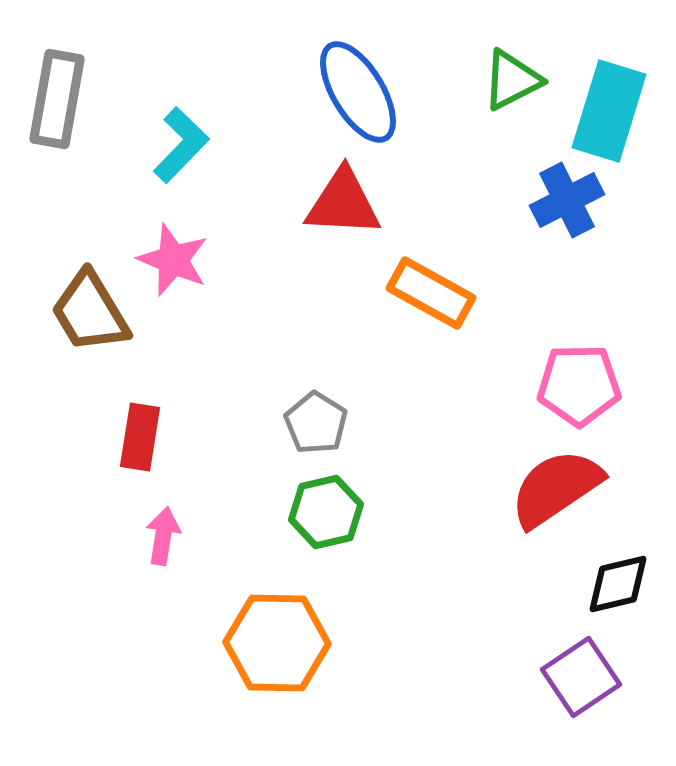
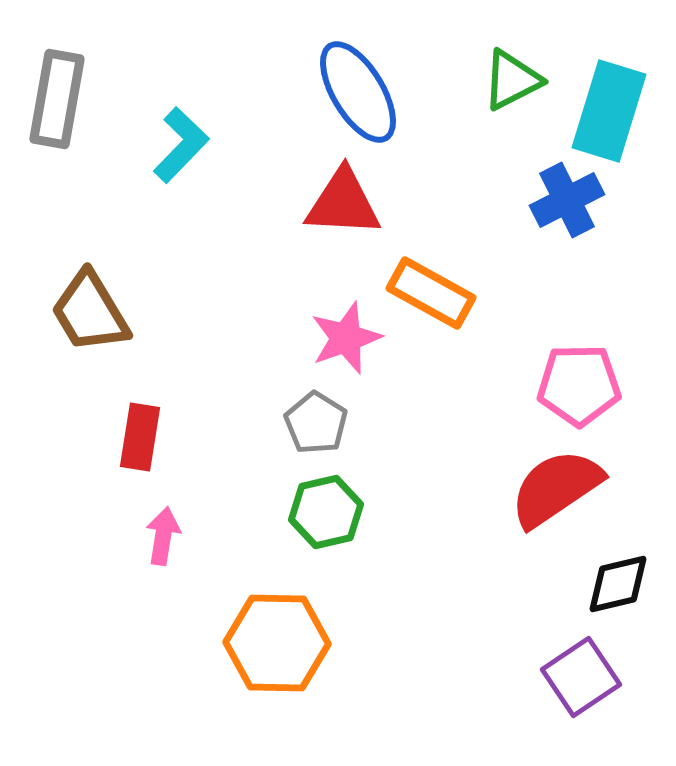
pink star: moved 173 px right, 78 px down; rotated 30 degrees clockwise
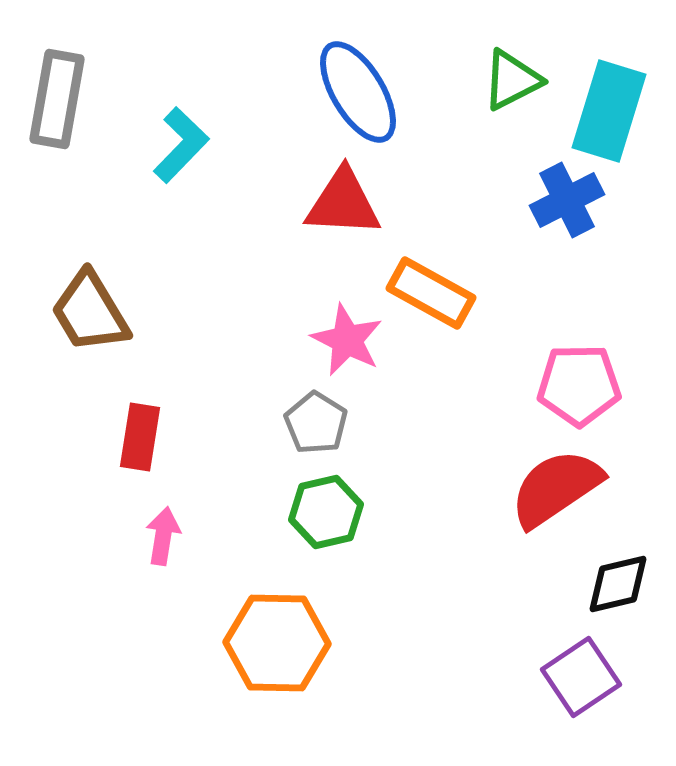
pink star: moved 1 px right, 2 px down; rotated 26 degrees counterclockwise
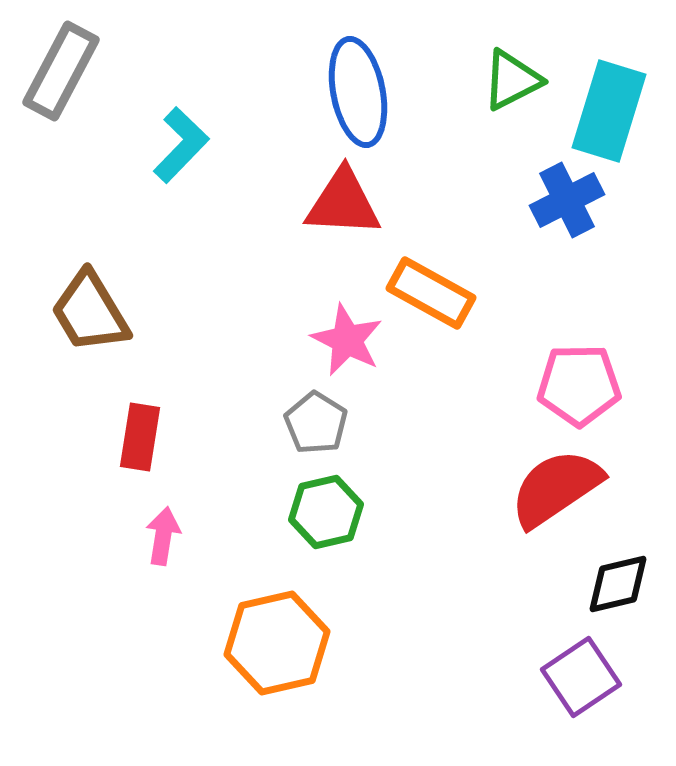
blue ellipse: rotated 20 degrees clockwise
gray rectangle: moved 4 px right, 28 px up; rotated 18 degrees clockwise
orange hexagon: rotated 14 degrees counterclockwise
